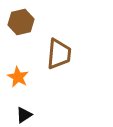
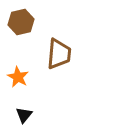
black triangle: rotated 18 degrees counterclockwise
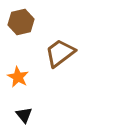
brown trapezoid: moved 1 px right, 1 px up; rotated 132 degrees counterclockwise
black triangle: rotated 18 degrees counterclockwise
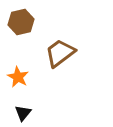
black triangle: moved 1 px left, 2 px up; rotated 18 degrees clockwise
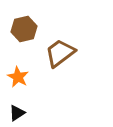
brown hexagon: moved 3 px right, 7 px down
black triangle: moved 6 px left; rotated 18 degrees clockwise
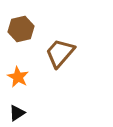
brown hexagon: moved 3 px left
brown trapezoid: rotated 12 degrees counterclockwise
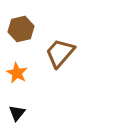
orange star: moved 1 px left, 4 px up
black triangle: rotated 18 degrees counterclockwise
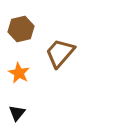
orange star: moved 2 px right
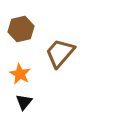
orange star: moved 1 px right, 1 px down
black triangle: moved 7 px right, 11 px up
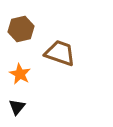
brown trapezoid: rotated 68 degrees clockwise
black triangle: moved 7 px left, 5 px down
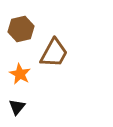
brown trapezoid: moved 6 px left; rotated 100 degrees clockwise
